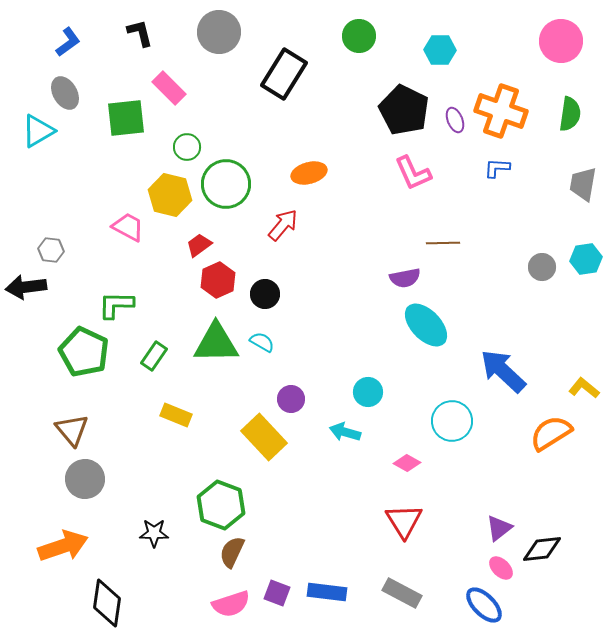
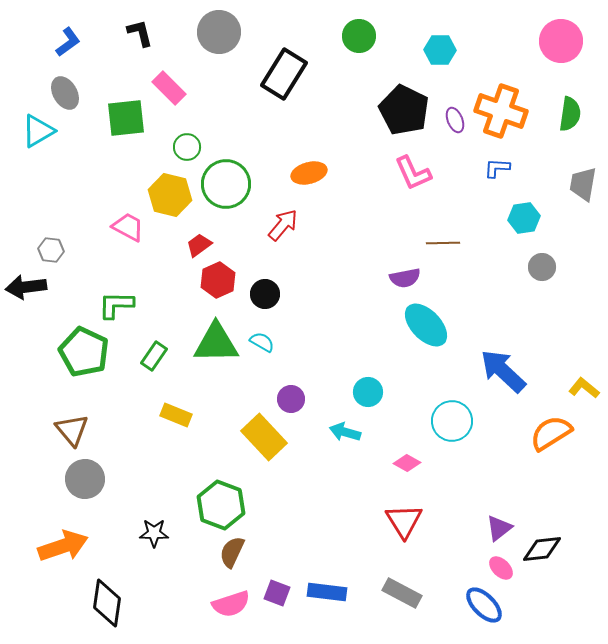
cyan hexagon at (586, 259): moved 62 px left, 41 px up
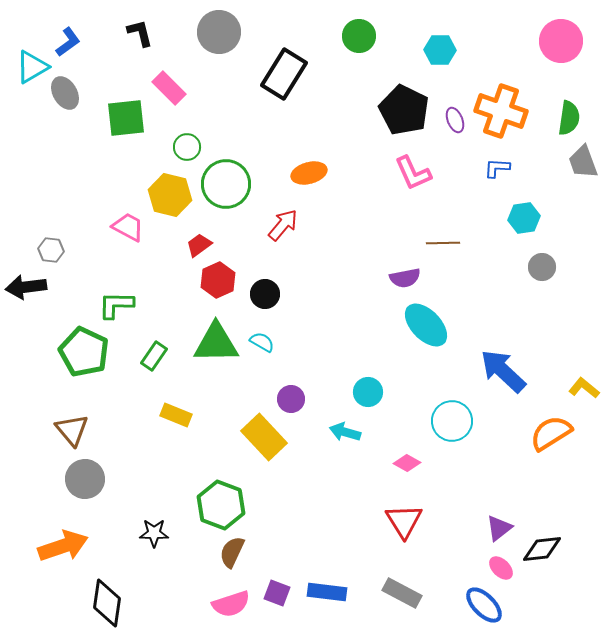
green semicircle at (570, 114): moved 1 px left, 4 px down
cyan triangle at (38, 131): moved 6 px left, 64 px up
gray trapezoid at (583, 184): moved 22 px up; rotated 30 degrees counterclockwise
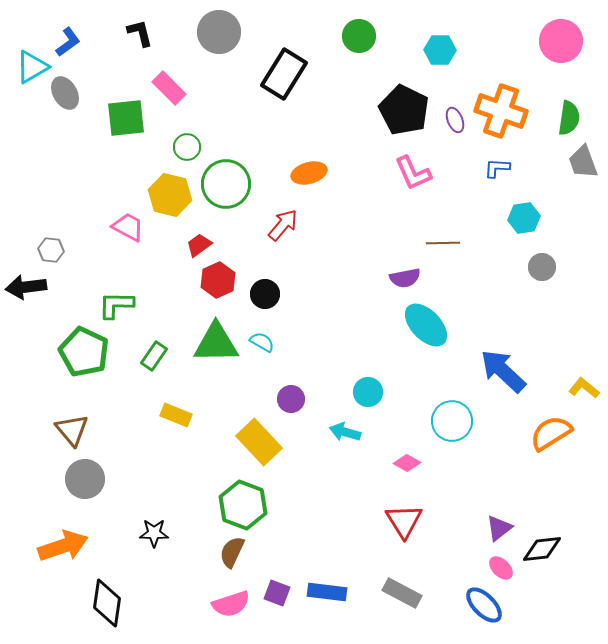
yellow rectangle at (264, 437): moved 5 px left, 5 px down
green hexagon at (221, 505): moved 22 px right
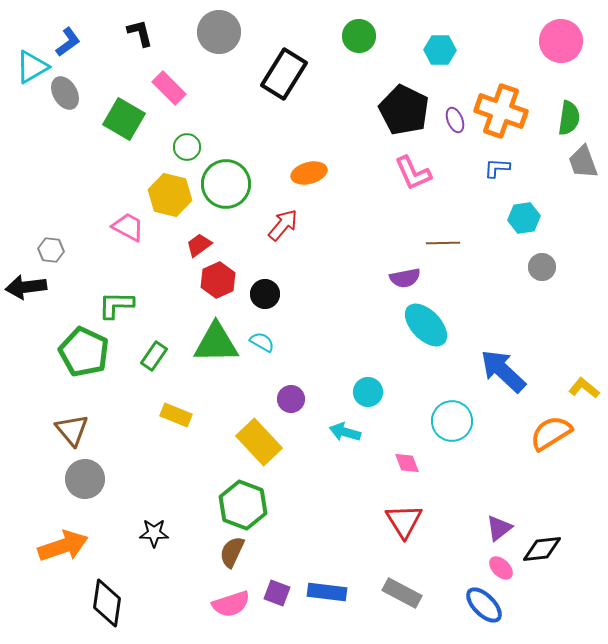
green square at (126, 118): moved 2 px left, 1 px down; rotated 36 degrees clockwise
pink diamond at (407, 463): rotated 40 degrees clockwise
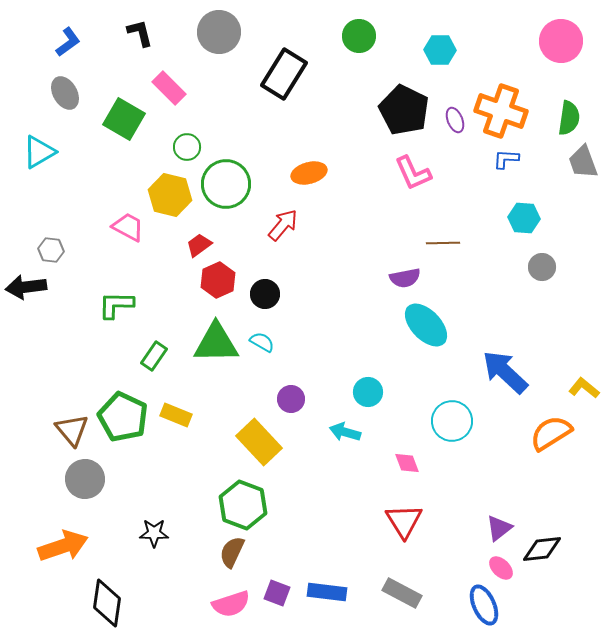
cyan triangle at (32, 67): moved 7 px right, 85 px down
blue L-shape at (497, 168): moved 9 px right, 9 px up
cyan hexagon at (524, 218): rotated 12 degrees clockwise
green pentagon at (84, 352): moved 39 px right, 65 px down
blue arrow at (503, 371): moved 2 px right, 1 px down
blue ellipse at (484, 605): rotated 21 degrees clockwise
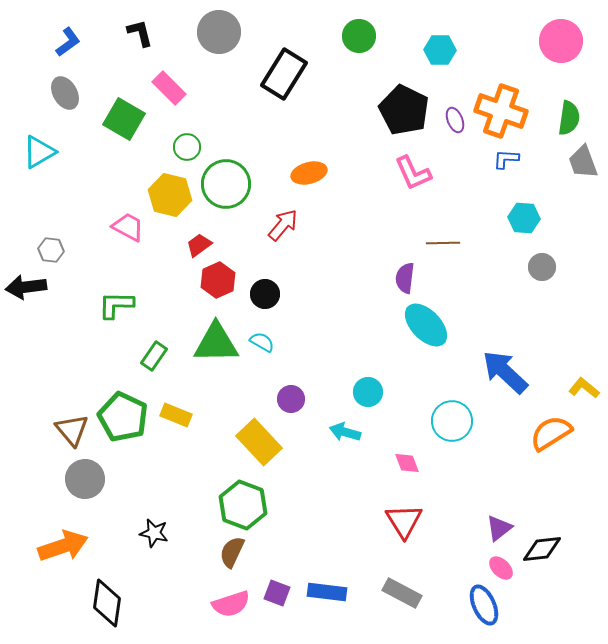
purple semicircle at (405, 278): rotated 108 degrees clockwise
black star at (154, 533): rotated 12 degrees clockwise
